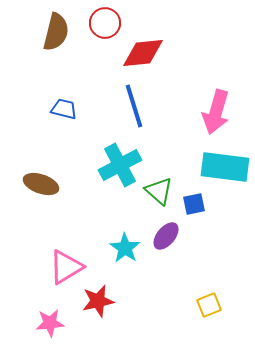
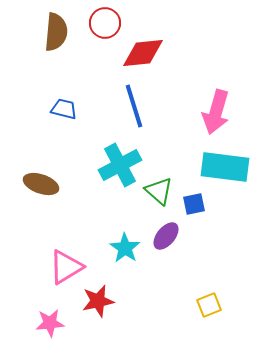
brown semicircle: rotated 9 degrees counterclockwise
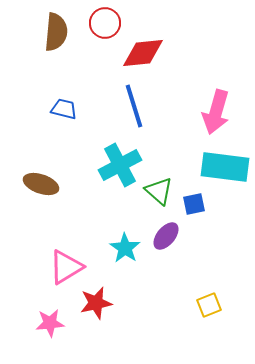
red star: moved 2 px left, 2 px down
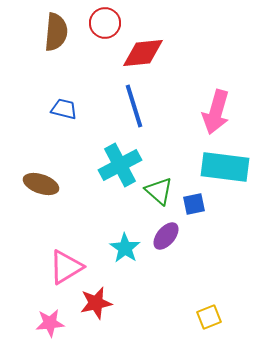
yellow square: moved 12 px down
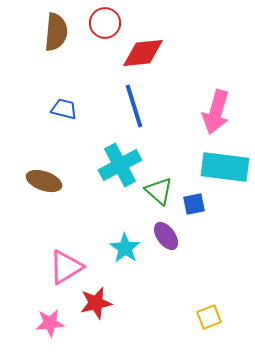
brown ellipse: moved 3 px right, 3 px up
purple ellipse: rotated 76 degrees counterclockwise
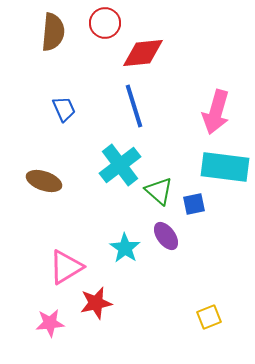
brown semicircle: moved 3 px left
blue trapezoid: rotated 52 degrees clockwise
cyan cross: rotated 9 degrees counterclockwise
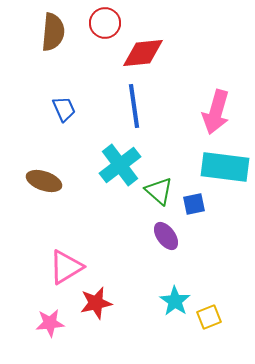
blue line: rotated 9 degrees clockwise
cyan star: moved 50 px right, 53 px down
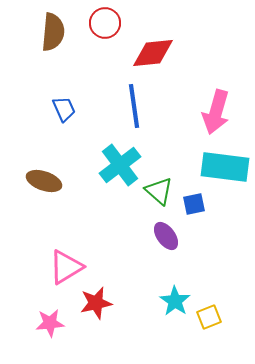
red diamond: moved 10 px right
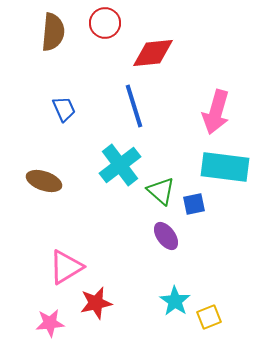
blue line: rotated 9 degrees counterclockwise
green triangle: moved 2 px right
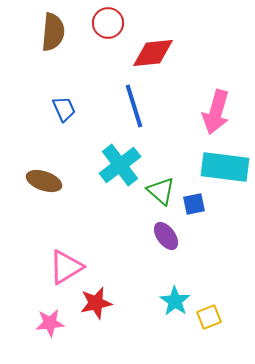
red circle: moved 3 px right
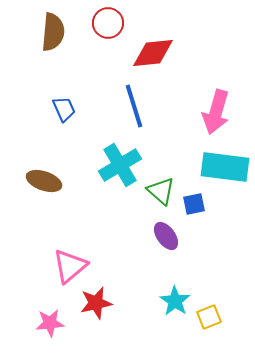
cyan cross: rotated 6 degrees clockwise
pink triangle: moved 4 px right, 1 px up; rotated 9 degrees counterclockwise
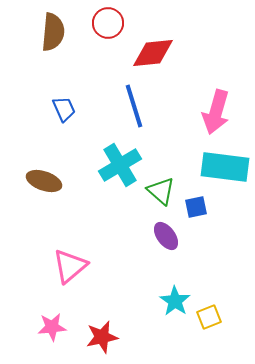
blue square: moved 2 px right, 3 px down
red star: moved 6 px right, 34 px down
pink star: moved 2 px right, 4 px down
